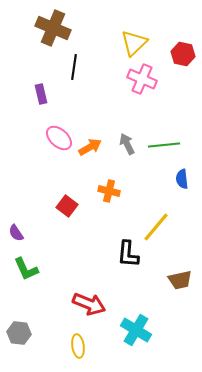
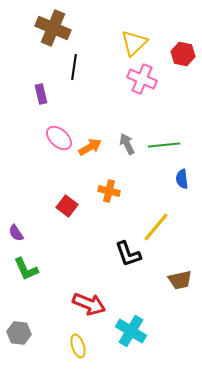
black L-shape: rotated 24 degrees counterclockwise
cyan cross: moved 5 px left, 1 px down
yellow ellipse: rotated 10 degrees counterclockwise
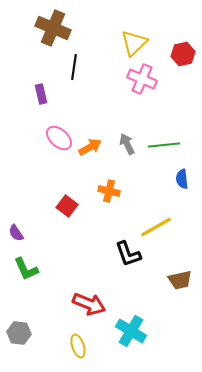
red hexagon: rotated 25 degrees counterclockwise
yellow line: rotated 20 degrees clockwise
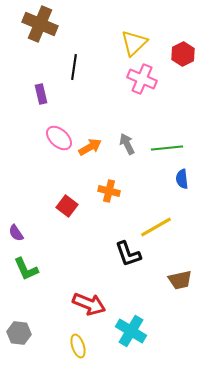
brown cross: moved 13 px left, 4 px up
red hexagon: rotated 15 degrees counterclockwise
green line: moved 3 px right, 3 px down
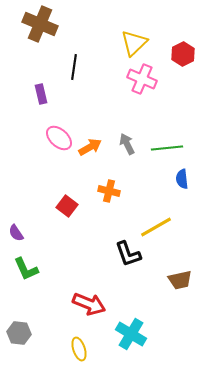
cyan cross: moved 3 px down
yellow ellipse: moved 1 px right, 3 px down
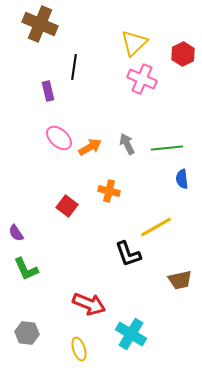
purple rectangle: moved 7 px right, 3 px up
gray hexagon: moved 8 px right
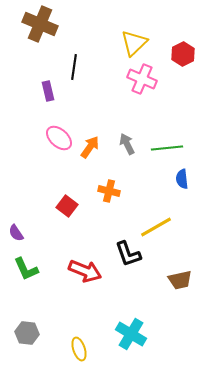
orange arrow: rotated 25 degrees counterclockwise
red arrow: moved 4 px left, 33 px up
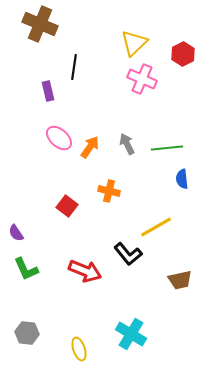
black L-shape: rotated 20 degrees counterclockwise
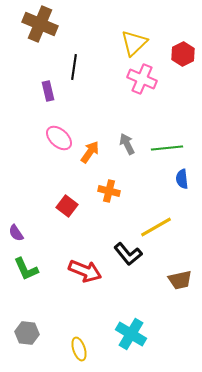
orange arrow: moved 5 px down
